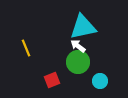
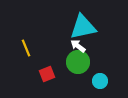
red square: moved 5 px left, 6 px up
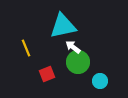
cyan triangle: moved 20 px left, 1 px up
white arrow: moved 5 px left, 1 px down
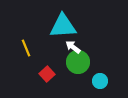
cyan triangle: rotated 8 degrees clockwise
red square: rotated 21 degrees counterclockwise
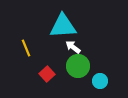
green circle: moved 4 px down
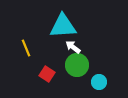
green circle: moved 1 px left, 1 px up
red square: rotated 14 degrees counterclockwise
cyan circle: moved 1 px left, 1 px down
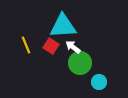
yellow line: moved 3 px up
green circle: moved 3 px right, 2 px up
red square: moved 4 px right, 28 px up
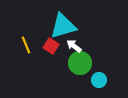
cyan triangle: rotated 12 degrees counterclockwise
white arrow: moved 1 px right, 1 px up
cyan circle: moved 2 px up
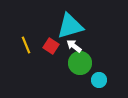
cyan triangle: moved 7 px right
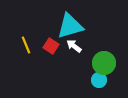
green circle: moved 24 px right
